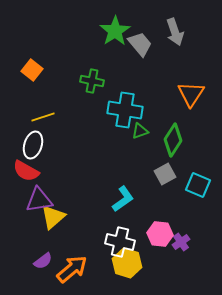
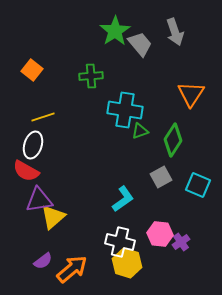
green cross: moved 1 px left, 5 px up; rotated 15 degrees counterclockwise
gray square: moved 4 px left, 3 px down
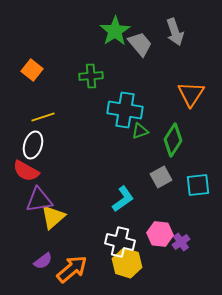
cyan square: rotated 30 degrees counterclockwise
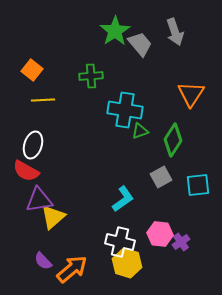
yellow line: moved 17 px up; rotated 15 degrees clockwise
purple semicircle: rotated 84 degrees clockwise
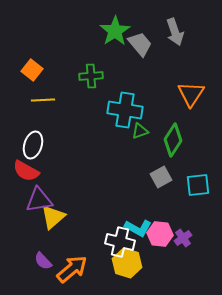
cyan L-shape: moved 15 px right, 29 px down; rotated 64 degrees clockwise
purple cross: moved 2 px right, 4 px up
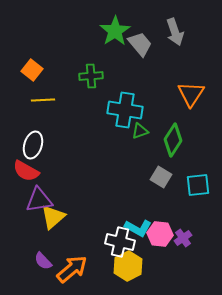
gray square: rotated 30 degrees counterclockwise
yellow hexagon: moved 1 px right, 3 px down; rotated 16 degrees clockwise
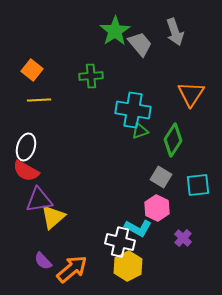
yellow line: moved 4 px left
cyan cross: moved 8 px right
white ellipse: moved 7 px left, 2 px down
pink hexagon: moved 3 px left, 26 px up; rotated 20 degrees clockwise
purple cross: rotated 12 degrees counterclockwise
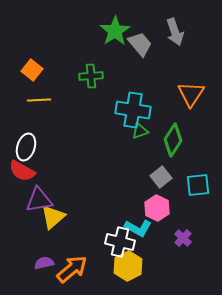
red semicircle: moved 4 px left
gray square: rotated 20 degrees clockwise
purple semicircle: moved 1 px right, 2 px down; rotated 120 degrees clockwise
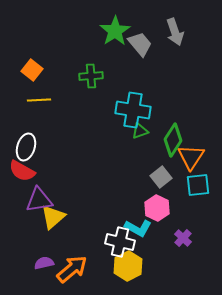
orange triangle: moved 63 px down
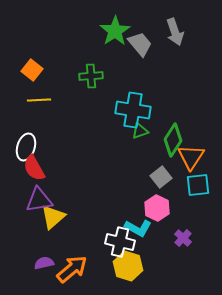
red semicircle: moved 12 px right, 3 px up; rotated 32 degrees clockwise
yellow hexagon: rotated 16 degrees counterclockwise
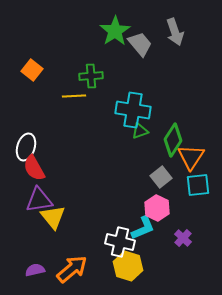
yellow line: moved 35 px right, 4 px up
yellow triangle: rotated 28 degrees counterclockwise
cyan L-shape: moved 5 px right; rotated 52 degrees counterclockwise
purple semicircle: moved 9 px left, 7 px down
